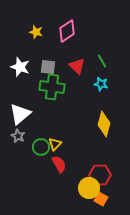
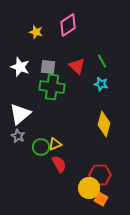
pink diamond: moved 1 px right, 6 px up
yellow triangle: rotated 24 degrees clockwise
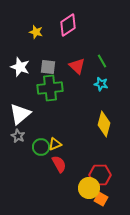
green cross: moved 2 px left, 1 px down; rotated 15 degrees counterclockwise
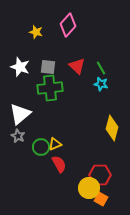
pink diamond: rotated 15 degrees counterclockwise
green line: moved 1 px left, 7 px down
yellow diamond: moved 8 px right, 4 px down
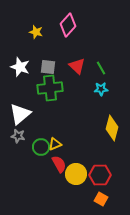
cyan star: moved 5 px down; rotated 16 degrees counterclockwise
gray star: rotated 16 degrees counterclockwise
yellow circle: moved 13 px left, 14 px up
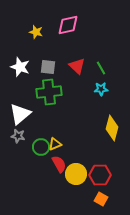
pink diamond: rotated 35 degrees clockwise
green cross: moved 1 px left, 4 px down
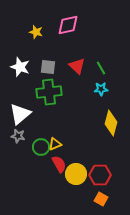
yellow diamond: moved 1 px left, 5 px up
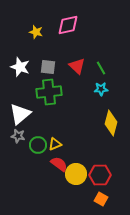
green circle: moved 3 px left, 2 px up
red semicircle: rotated 24 degrees counterclockwise
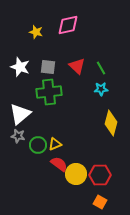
orange square: moved 1 px left, 3 px down
